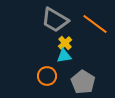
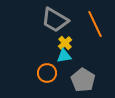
orange line: rotated 28 degrees clockwise
orange circle: moved 3 px up
gray pentagon: moved 2 px up
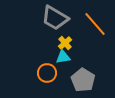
gray trapezoid: moved 2 px up
orange line: rotated 16 degrees counterclockwise
cyan triangle: moved 1 px left, 1 px down
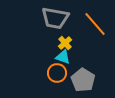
gray trapezoid: rotated 20 degrees counterclockwise
cyan triangle: rotated 28 degrees clockwise
orange circle: moved 10 px right
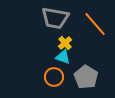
orange circle: moved 3 px left, 4 px down
gray pentagon: moved 3 px right, 3 px up
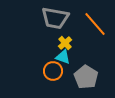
orange circle: moved 1 px left, 6 px up
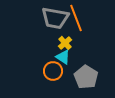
orange line: moved 19 px left, 6 px up; rotated 20 degrees clockwise
cyan triangle: rotated 14 degrees clockwise
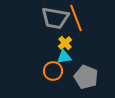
cyan triangle: moved 1 px right; rotated 42 degrees counterclockwise
gray pentagon: rotated 10 degrees counterclockwise
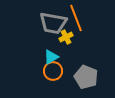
gray trapezoid: moved 2 px left, 5 px down
yellow cross: moved 1 px right, 6 px up; rotated 16 degrees clockwise
cyan triangle: moved 13 px left; rotated 21 degrees counterclockwise
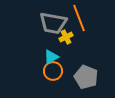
orange line: moved 3 px right
